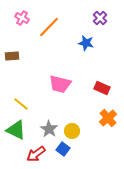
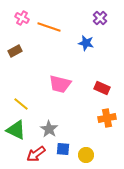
orange line: rotated 65 degrees clockwise
brown rectangle: moved 3 px right, 5 px up; rotated 24 degrees counterclockwise
orange cross: moved 1 px left; rotated 30 degrees clockwise
yellow circle: moved 14 px right, 24 px down
blue square: rotated 32 degrees counterclockwise
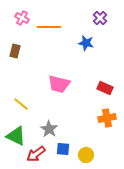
orange line: rotated 20 degrees counterclockwise
brown rectangle: rotated 48 degrees counterclockwise
pink trapezoid: moved 1 px left
red rectangle: moved 3 px right
green triangle: moved 6 px down
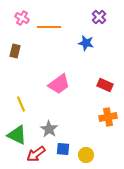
purple cross: moved 1 px left, 1 px up
pink trapezoid: rotated 50 degrees counterclockwise
red rectangle: moved 3 px up
yellow line: rotated 28 degrees clockwise
orange cross: moved 1 px right, 1 px up
green triangle: moved 1 px right, 1 px up
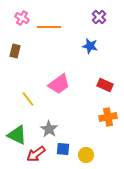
blue star: moved 4 px right, 3 px down
yellow line: moved 7 px right, 5 px up; rotated 14 degrees counterclockwise
